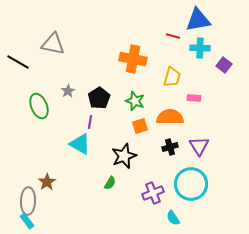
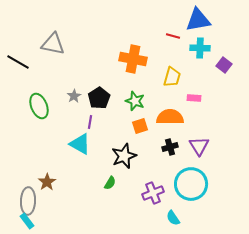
gray star: moved 6 px right, 5 px down
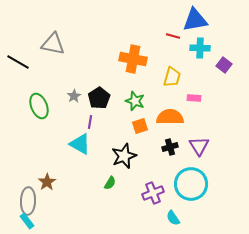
blue triangle: moved 3 px left
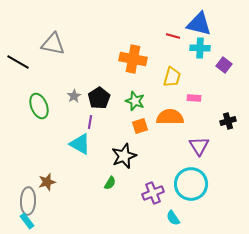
blue triangle: moved 4 px right, 4 px down; rotated 24 degrees clockwise
black cross: moved 58 px right, 26 px up
brown star: rotated 18 degrees clockwise
